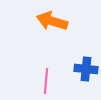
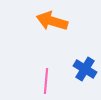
blue cross: moved 1 px left; rotated 25 degrees clockwise
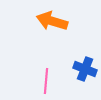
blue cross: rotated 10 degrees counterclockwise
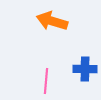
blue cross: rotated 20 degrees counterclockwise
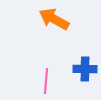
orange arrow: moved 2 px right, 2 px up; rotated 12 degrees clockwise
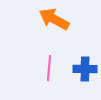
pink line: moved 3 px right, 13 px up
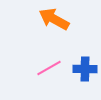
pink line: rotated 55 degrees clockwise
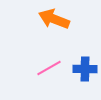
orange arrow: rotated 8 degrees counterclockwise
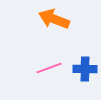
pink line: rotated 10 degrees clockwise
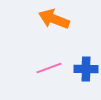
blue cross: moved 1 px right
